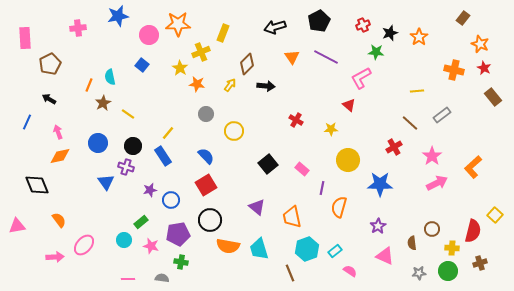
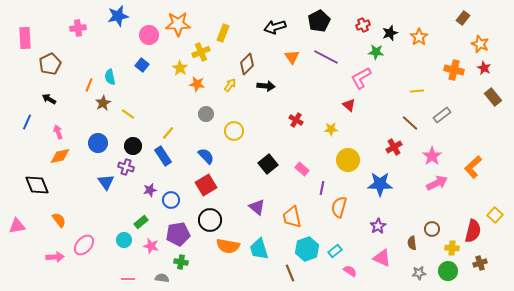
pink triangle at (385, 256): moved 3 px left, 2 px down
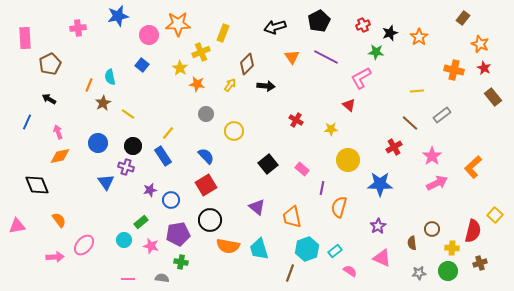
brown line at (290, 273): rotated 42 degrees clockwise
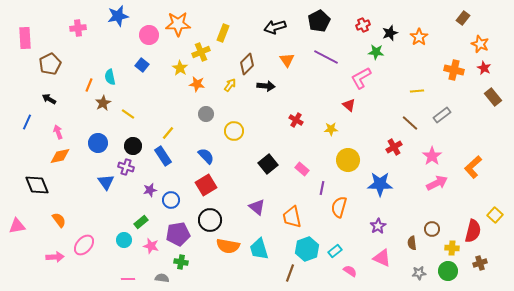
orange triangle at (292, 57): moved 5 px left, 3 px down
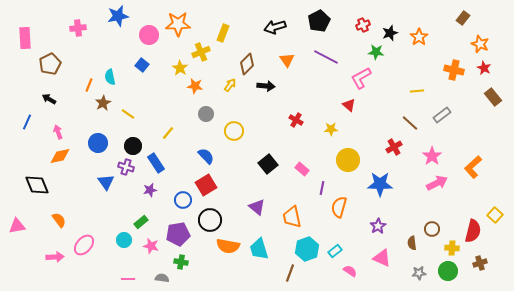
orange star at (197, 84): moved 2 px left, 2 px down
blue rectangle at (163, 156): moved 7 px left, 7 px down
blue circle at (171, 200): moved 12 px right
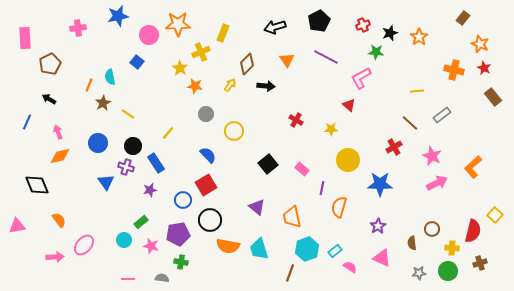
blue square at (142, 65): moved 5 px left, 3 px up
blue semicircle at (206, 156): moved 2 px right, 1 px up
pink star at (432, 156): rotated 12 degrees counterclockwise
pink semicircle at (350, 271): moved 4 px up
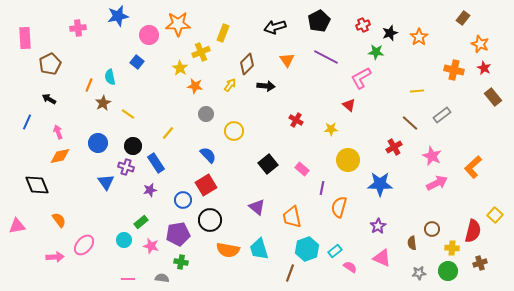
orange semicircle at (228, 246): moved 4 px down
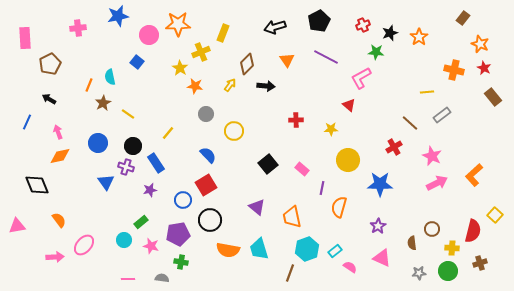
yellow line at (417, 91): moved 10 px right, 1 px down
red cross at (296, 120): rotated 32 degrees counterclockwise
orange L-shape at (473, 167): moved 1 px right, 8 px down
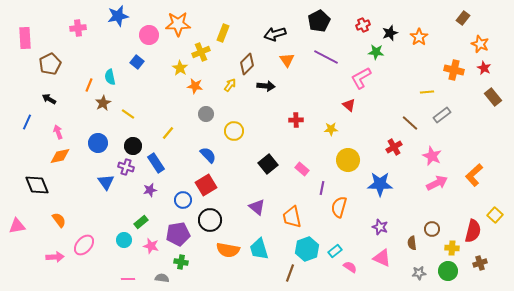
black arrow at (275, 27): moved 7 px down
purple star at (378, 226): moved 2 px right, 1 px down; rotated 21 degrees counterclockwise
